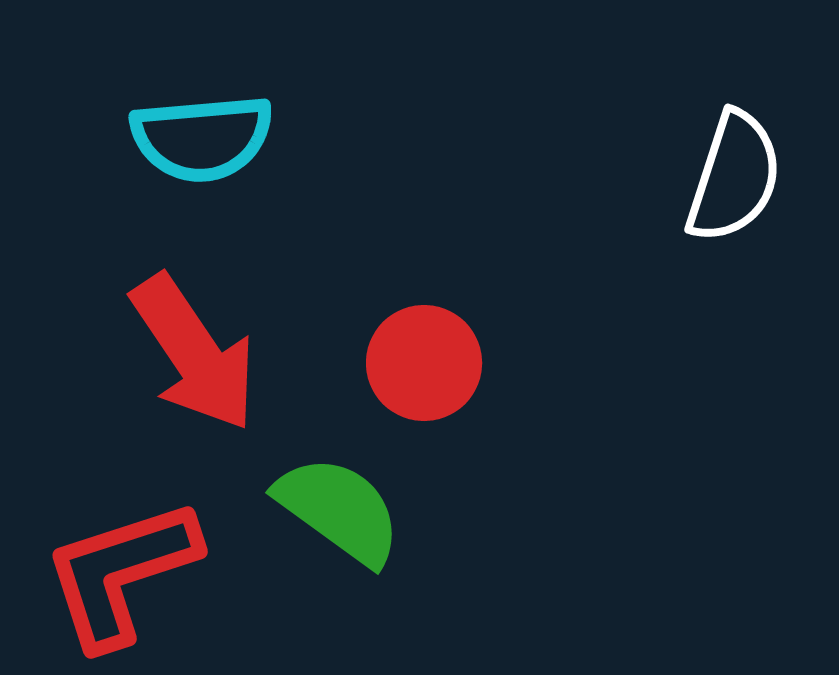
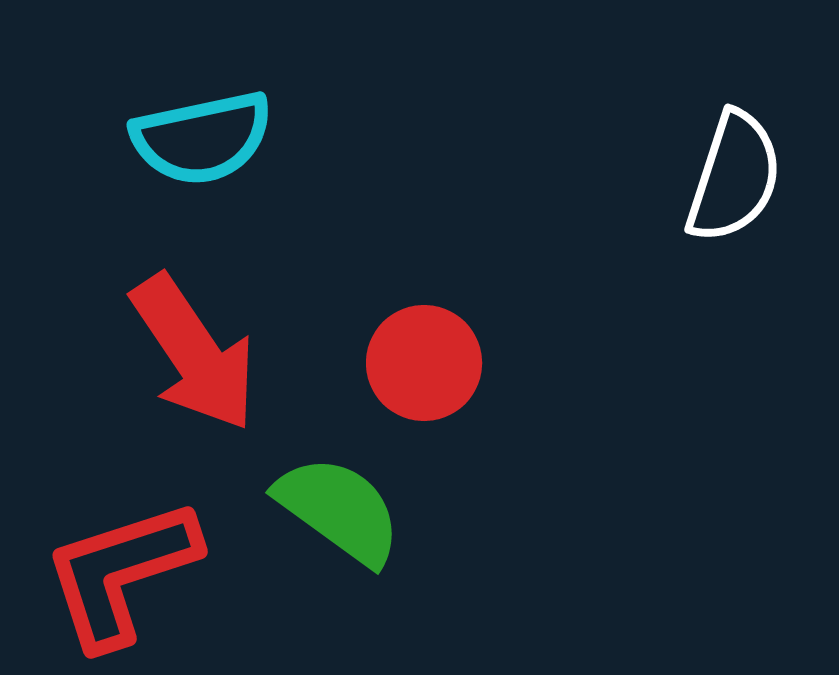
cyan semicircle: rotated 7 degrees counterclockwise
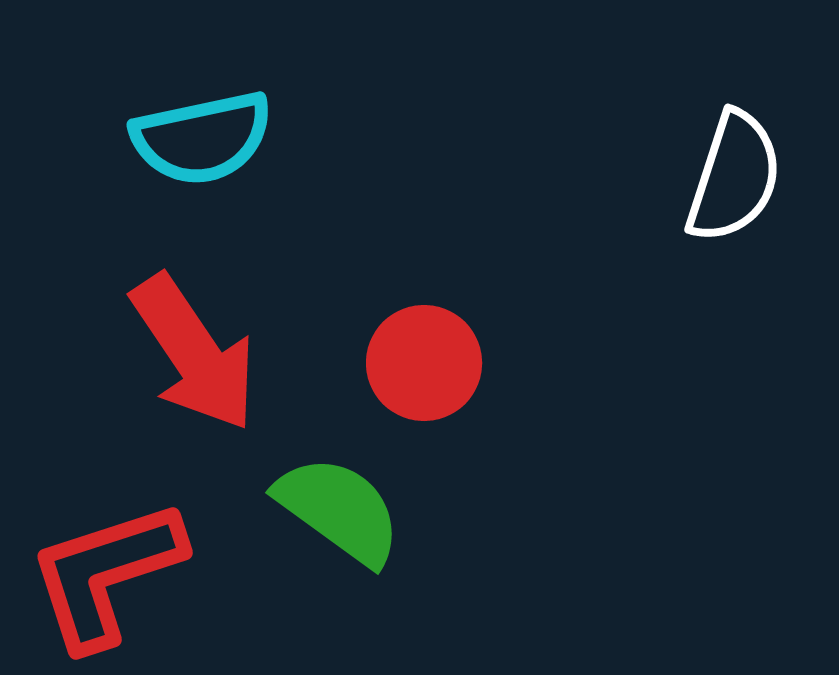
red L-shape: moved 15 px left, 1 px down
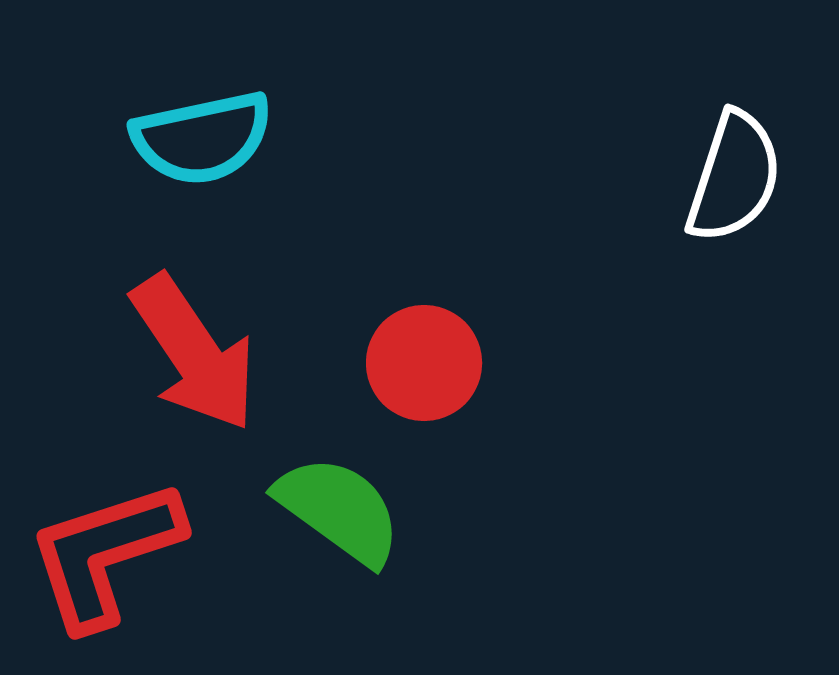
red L-shape: moved 1 px left, 20 px up
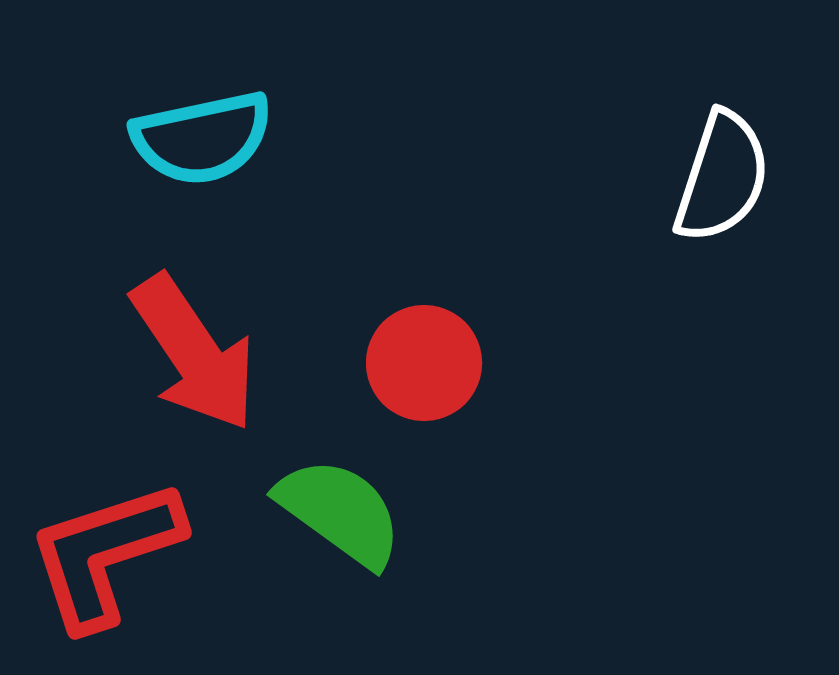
white semicircle: moved 12 px left
green semicircle: moved 1 px right, 2 px down
